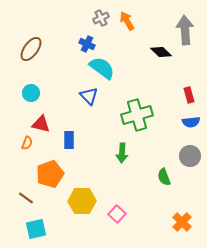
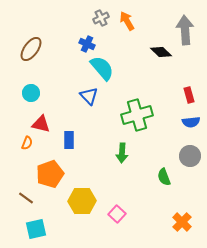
cyan semicircle: rotated 12 degrees clockwise
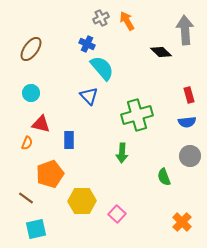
blue semicircle: moved 4 px left
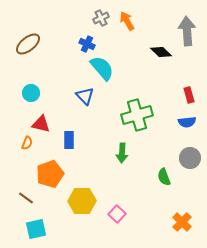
gray arrow: moved 2 px right, 1 px down
brown ellipse: moved 3 px left, 5 px up; rotated 15 degrees clockwise
blue triangle: moved 4 px left
gray circle: moved 2 px down
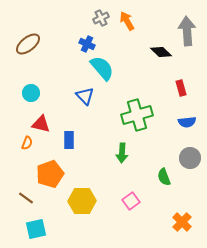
red rectangle: moved 8 px left, 7 px up
pink square: moved 14 px right, 13 px up; rotated 12 degrees clockwise
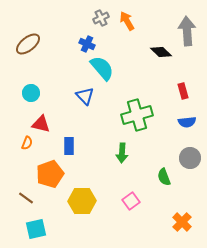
red rectangle: moved 2 px right, 3 px down
blue rectangle: moved 6 px down
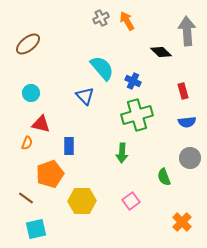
blue cross: moved 46 px right, 37 px down
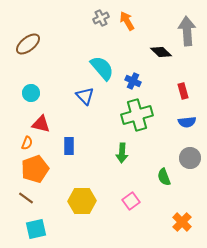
orange pentagon: moved 15 px left, 5 px up
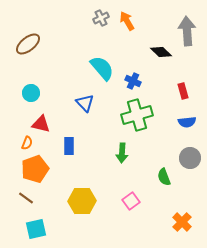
blue triangle: moved 7 px down
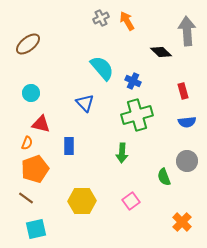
gray circle: moved 3 px left, 3 px down
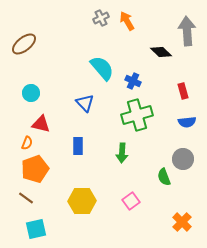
brown ellipse: moved 4 px left
blue rectangle: moved 9 px right
gray circle: moved 4 px left, 2 px up
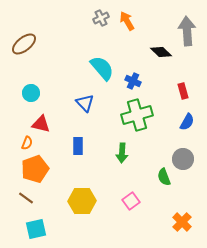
blue semicircle: rotated 54 degrees counterclockwise
